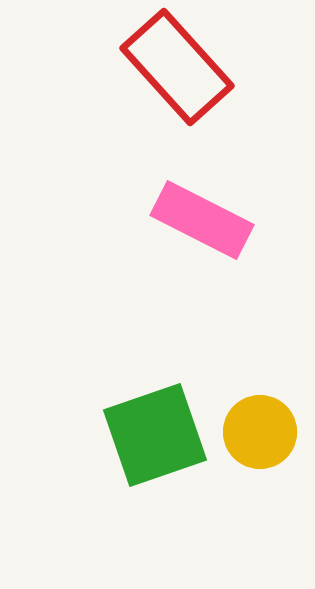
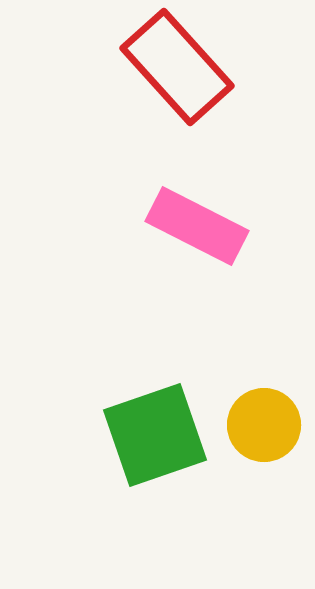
pink rectangle: moved 5 px left, 6 px down
yellow circle: moved 4 px right, 7 px up
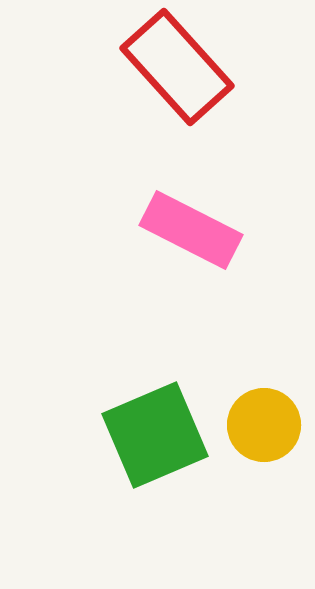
pink rectangle: moved 6 px left, 4 px down
green square: rotated 4 degrees counterclockwise
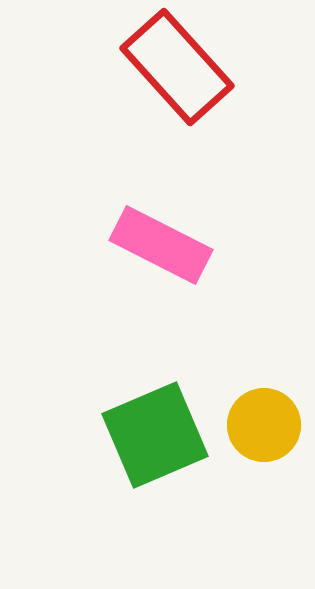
pink rectangle: moved 30 px left, 15 px down
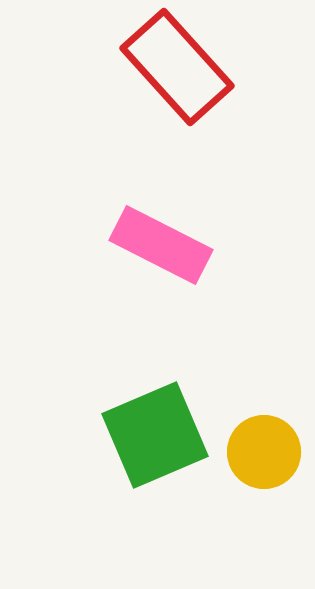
yellow circle: moved 27 px down
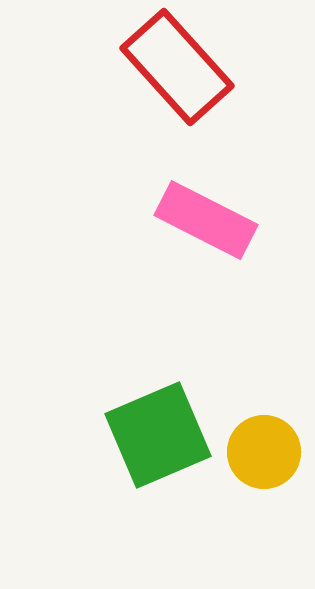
pink rectangle: moved 45 px right, 25 px up
green square: moved 3 px right
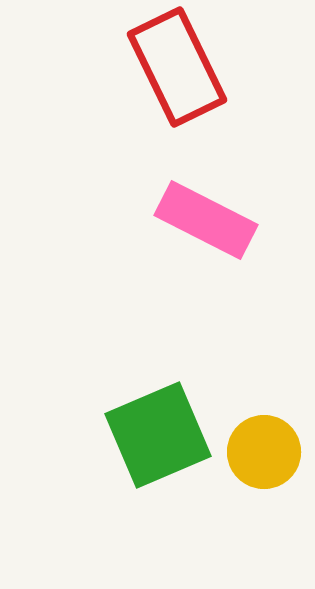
red rectangle: rotated 16 degrees clockwise
